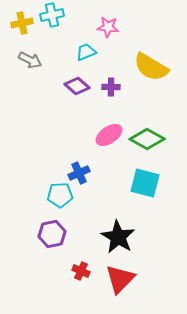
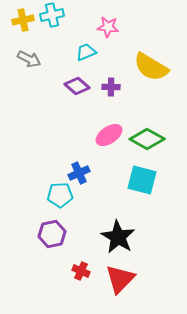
yellow cross: moved 1 px right, 3 px up
gray arrow: moved 1 px left, 1 px up
cyan square: moved 3 px left, 3 px up
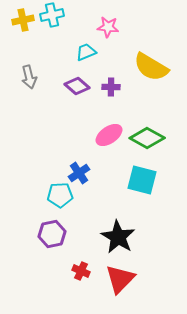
gray arrow: moved 18 px down; rotated 50 degrees clockwise
green diamond: moved 1 px up
blue cross: rotated 10 degrees counterclockwise
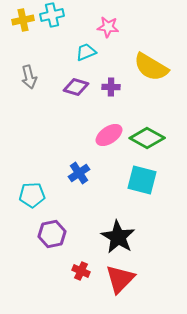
purple diamond: moved 1 px left, 1 px down; rotated 25 degrees counterclockwise
cyan pentagon: moved 28 px left
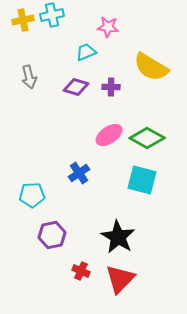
purple hexagon: moved 1 px down
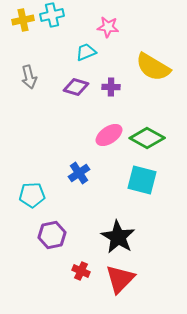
yellow semicircle: moved 2 px right
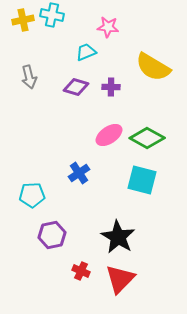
cyan cross: rotated 25 degrees clockwise
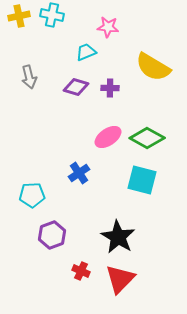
yellow cross: moved 4 px left, 4 px up
purple cross: moved 1 px left, 1 px down
pink ellipse: moved 1 px left, 2 px down
purple hexagon: rotated 8 degrees counterclockwise
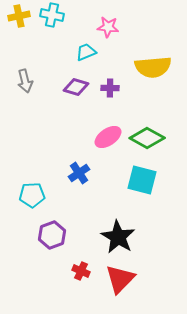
yellow semicircle: rotated 36 degrees counterclockwise
gray arrow: moved 4 px left, 4 px down
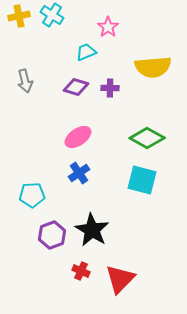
cyan cross: rotated 20 degrees clockwise
pink star: rotated 30 degrees clockwise
pink ellipse: moved 30 px left
black star: moved 26 px left, 7 px up
